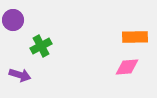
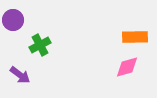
green cross: moved 1 px left, 1 px up
pink diamond: rotated 10 degrees counterclockwise
purple arrow: rotated 20 degrees clockwise
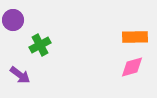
pink diamond: moved 5 px right
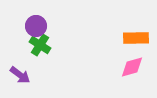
purple circle: moved 23 px right, 6 px down
orange rectangle: moved 1 px right, 1 px down
green cross: rotated 30 degrees counterclockwise
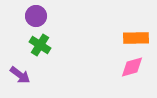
purple circle: moved 10 px up
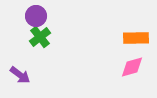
green cross: moved 8 px up; rotated 20 degrees clockwise
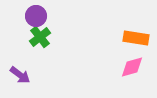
orange rectangle: rotated 10 degrees clockwise
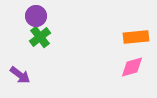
orange rectangle: moved 1 px up; rotated 15 degrees counterclockwise
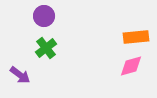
purple circle: moved 8 px right
green cross: moved 6 px right, 11 px down
pink diamond: moved 1 px left, 1 px up
